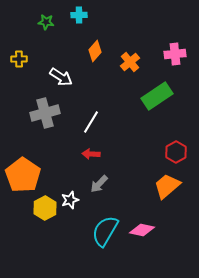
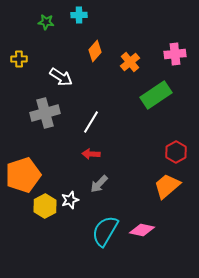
green rectangle: moved 1 px left, 1 px up
orange pentagon: rotated 20 degrees clockwise
yellow hexagon: moved 2 px up
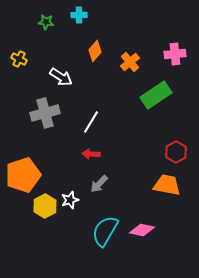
yellow cross: rotated 28 degrees clockwise
orange trapezoid: moved 1 px up; rotated 52 degrees clockwise
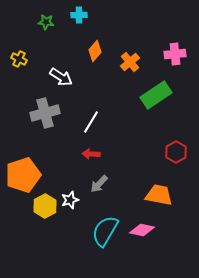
orange trapezoid: moved 8 px left, 10 px down
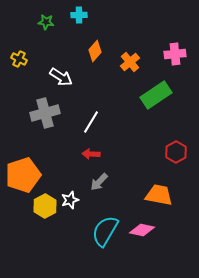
gray arrow: moved 2 px up
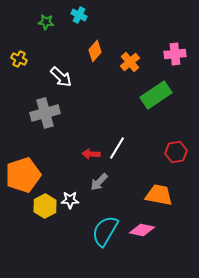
cyan cross: rotated 28 degrees clockwise
white arrow: rotated 10 degrees clockwise
white line: moved 26 px right, 26 px down
red hexagon: rotated 20 degrees clockwise
white star: rotated 18 degrees clockwise
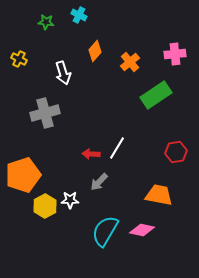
white arrow: moved 2 px right, 4 px up; rotated 30 degrees clockwise
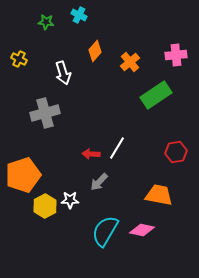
pink cross: moved 1 px right, 1 px down
